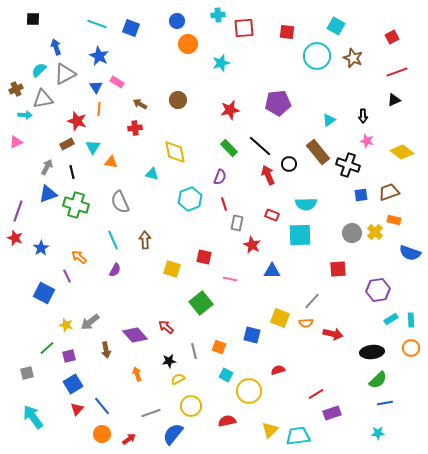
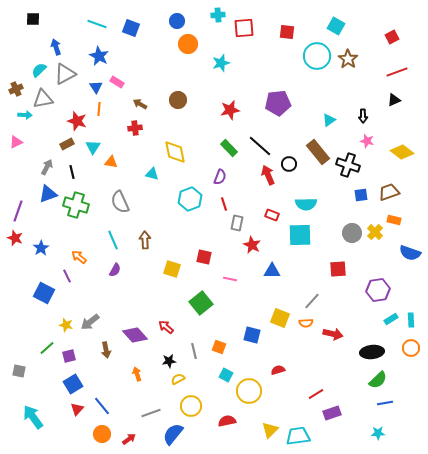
brown star at (353, 58): moved 5 px left, 1 px down; rotated 12 degrees clockwise
gray square at (27, 373): moved 8 px left, 2 px up; rotated 24 degrees clockwise
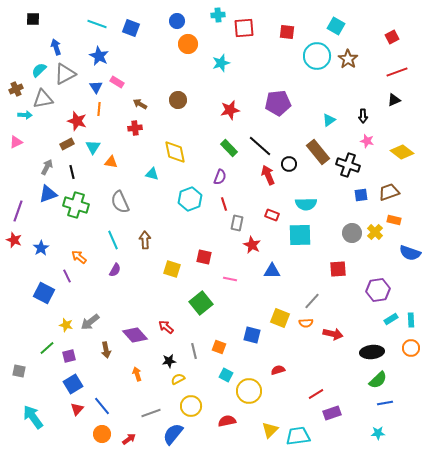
red star at (15, 238): moved 1 px left, 2 px down
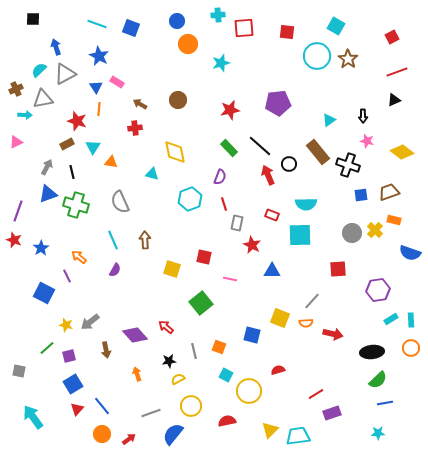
yellow cross at (375, 232): moved 2 px up
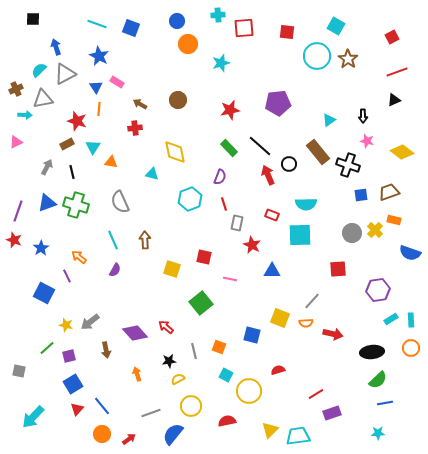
blue triangle at (48, 194): moved 1 px left, 9 px down
purple diamond at (135, 335): moved 2 px up
cyan arrow at (33, 417): rotated 100 degrees counterclockwise
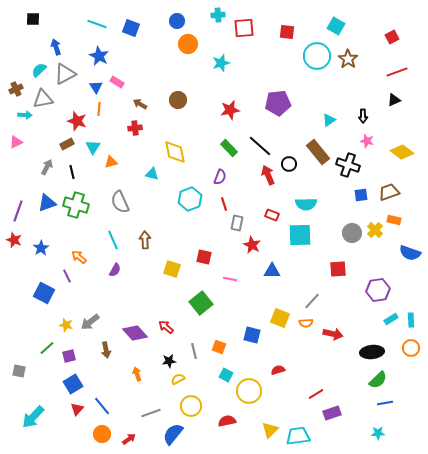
orange triangle at (111, 162): rotated 24 degrees counterclockwise
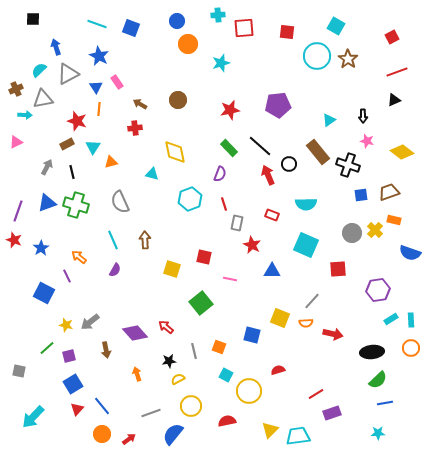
gray triangle at (65, 74): moved 3 px right
pink rectangle at (117, 82): rotated 24 degrees clockwise
purple pentagon at (278, 103): moved 2 px down
purple semicircle at (220, 177): moved 3 px up
cyan square at (300, 235): moved 6 px right, 10 px down; rotated 25 degrees clockwise
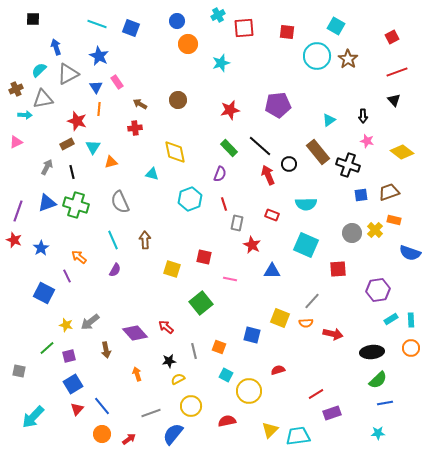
cyan cross at (218, 15): rotated 24 degrees counterclockwise
black triangle at (394, 100): rotated 48 degrees counterclockwise
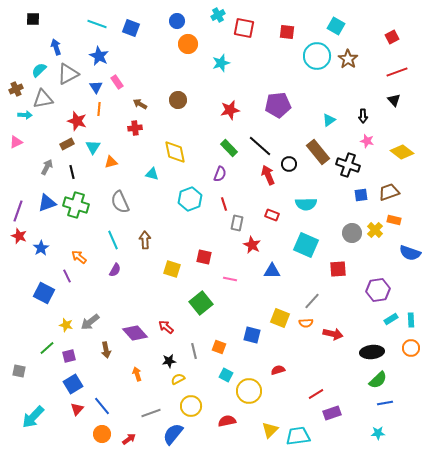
red square at (244, 28): rotated 15 degrees clockwise
red star at (14, 240): moved 5 px right, 4 px up
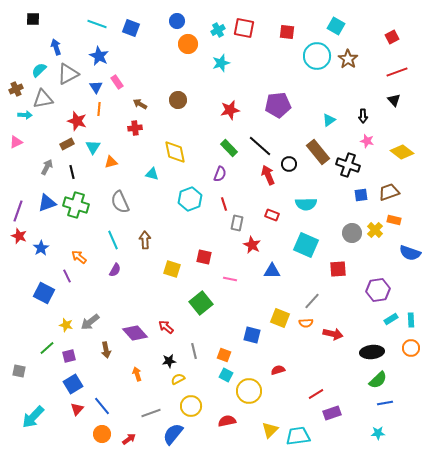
cyan cross at (218, 15): moved 15 px down
orange square at (219, 347): moved 5 px right, 8 px down
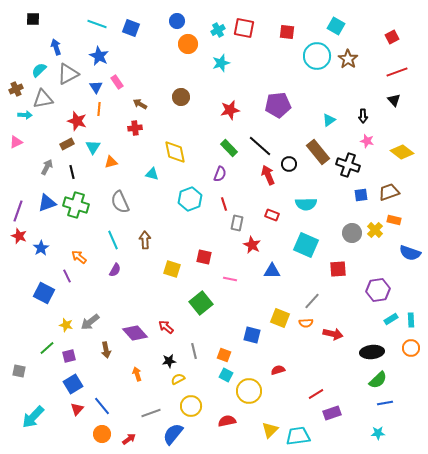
brown circle at (178, 100): moved 3 px right, 3 px up
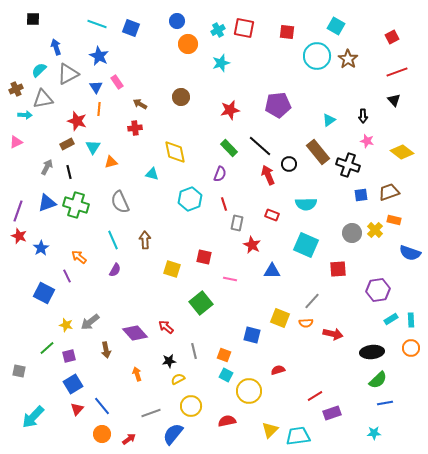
black line at (72, 172): moved 3 px left
red line at (316, 394): moved 1 px left, 2 px down
cyan star at (378, 433): moved 4 px left
